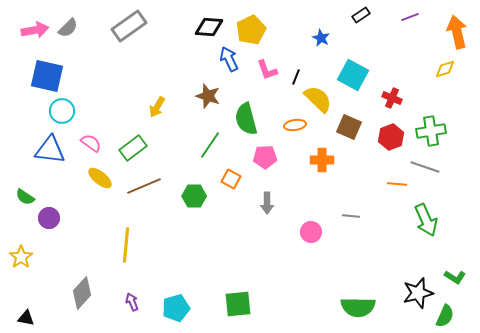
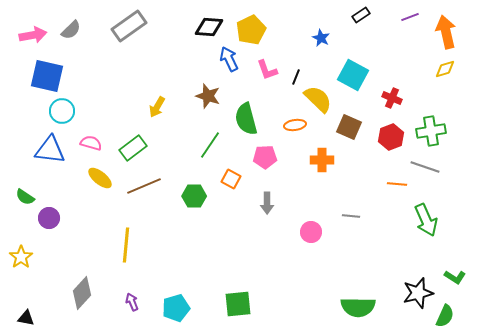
gray semicircle at (68, 28): moved 3 px right, 2 px down
pink arrow at (35, 30): moved 2 px left, 5 px down
orange arrow at (457, 32): moved 11 px left
pink semicircle at (91, 143): rotated 20 degrees counterclockwise
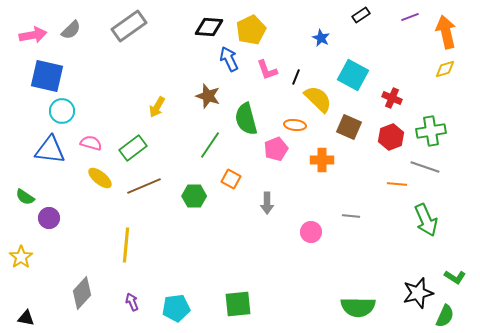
orange ellipse at (295, 125): rotated 15 degrees clockwise
pink pentagon at (265, 157): moved 11 px right, 8 px up; rotated 20 degrees counterclockwise
cyan pentagon at (176, 308): rotated 8 degrees clockwise
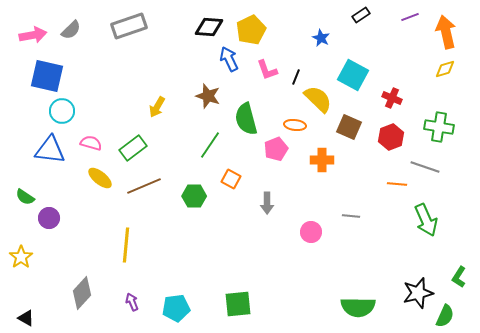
gray rectangle at (129, 26): rotated 16 degrees clockwise
green cross at (431, 131): moved 8 px right, 4 px up; rotated 20 degrees clockwise
green L-shape at (455, 277): moved 4 px right; rotated 90 degrees clockwise
black triangle at (26, 318): rotated 18 degrees clockwise
